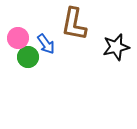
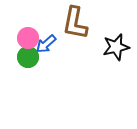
brown L-shape: moved 1 px right, 1 px up
pink circle: moved 10 px right
blue arrow: rotated 85 degrees clockwise
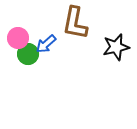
pink circle: moved 10 px left
green circle: moved 3 px up
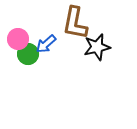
pink circle: moved 1 px down
black star: moved 19 px left
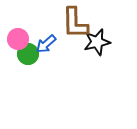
brown L-shape: rotated 12 degrees counterclockwise
black star: moved 5 px up
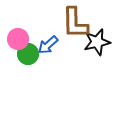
blue arrow: moved 2 px right, 1 px down
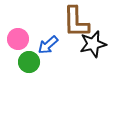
brown L-shape: moved 1 px right, 1 px up
black star: moved 4 px left, 2 px down
green circle: moved 1 px right, 8 px down
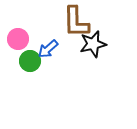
blue arrow: moved 4 px down
green circle: moved 1 px right, 1 px up
